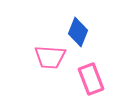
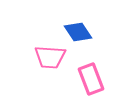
blue diamond: rotated 56 degrees counterclockwise
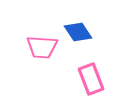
pink trapezoid: moved 8 px left, 10 px up
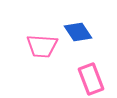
pink trapezoid: moved 1 px up
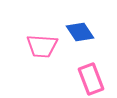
blue diamond: moved 2 px right
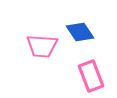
pink rectangle: moved 3 px up
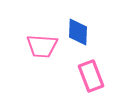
blue diamond: moved 2 px left; rotated 36 degrees clockwise
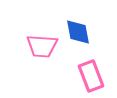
blue diamond: rotated 12 degrees counterclockwise
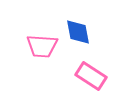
pink rectangle: rotated 36 degrees counterclockwise
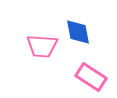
pink rectangle: moved 1 px down
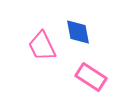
pink trapezoid: rotated 60 degrees clockwise
